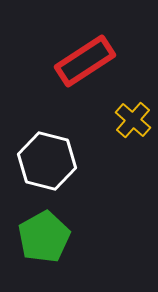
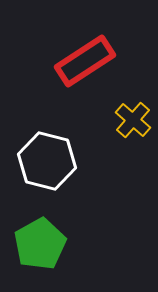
green pentagon: moved 4 px left, 7 px down
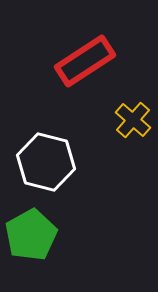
white hexagon: moved 1 px left, 1 px down
green pentagon: moved 9 px left, 9 px up
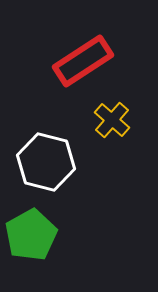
red rectangle: moved 2 px left
yellow cross: moved 21 px left
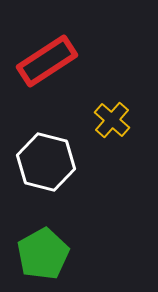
red rectangle: moved 36 px left
green pentagon: moved 12 px right, 19 px down
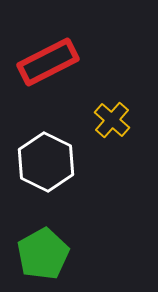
red rectangle: moved 1 px right, 1 px down; rotated 6 degrees clockwise
white hexagon: rotated 12 degrees clockwise
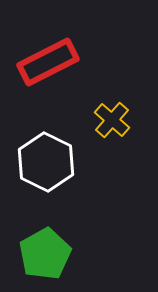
green pentagon: moved 2 px right
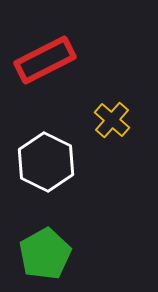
red rectangle: moved 3 px left, 2 px up
